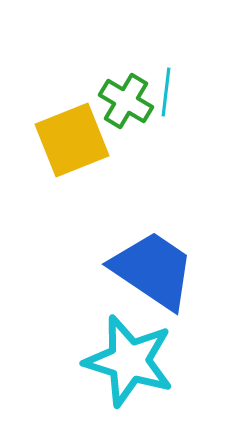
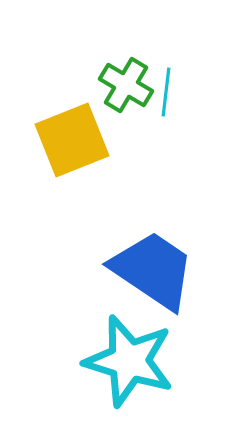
green cross: moved 16 px up
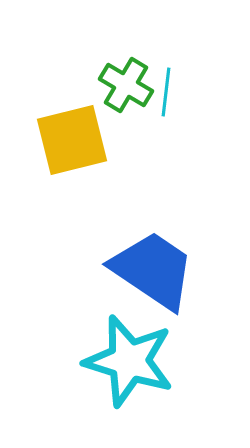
yellow square: rotated 8 degrees clockwise
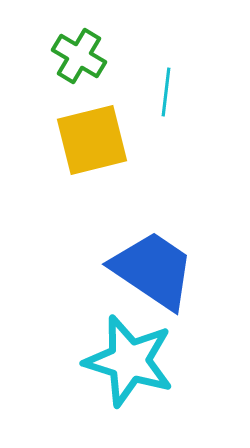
green cross: moved 47 px left, 29 px up
yellow square: moved 20 px right
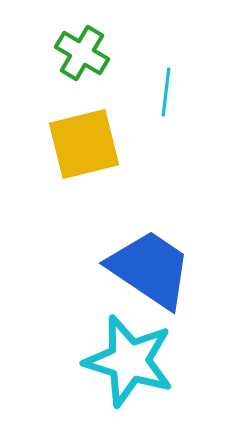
green cross: moved 3 px right, 3 px up
yellow square: moved 8 px left, 4 px down
blue trapezoid: moved 3 px left, 1 px up
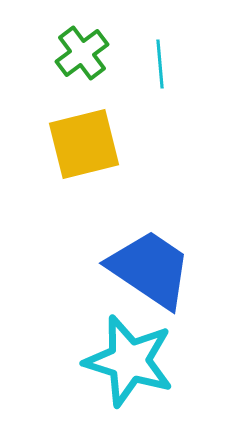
green cross: rotated 22 degrees clockwise
cyan line: moved 6 px left, 28 px up; rotated 12 degrees counterclockwise
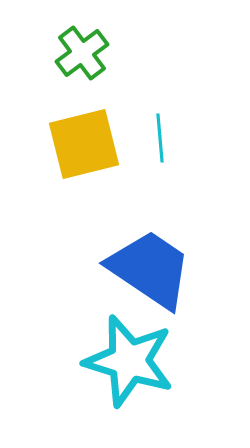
cyan line: moved 74 px down
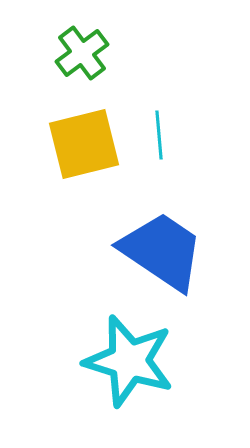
cyan line: moved 1 px left, 3 px up
blue trapezoid: moved 12 px right, 18 px up
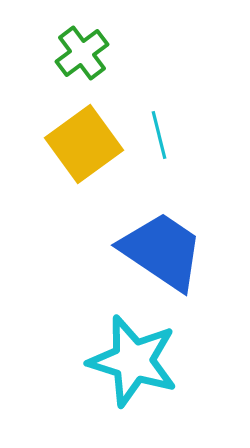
cyan line: rotated 9 degrees counterclockwise
yellow square: rotated 22 degrees counterclockwise
cyan star: moved 4 px right
